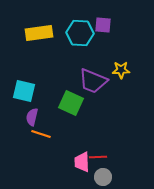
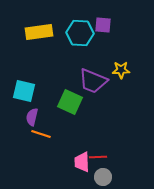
yellow rectangle: moved 1 px up
green square: moved 1 px left, 1 px up
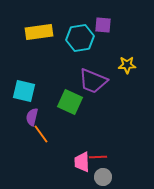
cyan hexagon: moved 5 px down; rotated 12 degrees counterclockwise
yellow star: moved 6 px right, 5 px up
orange line: rotated 36 degrees clockwise
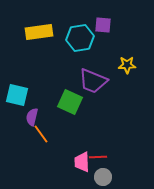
cyan square: moved 7 px left, 4 px down
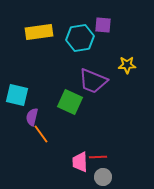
pink trapezoid: moved 2 px left
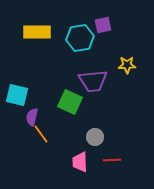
purple square: rotated 18 degrees counterclockwise
yellow rectangle: moved 2 px left; rotated 8 degrees clockwise
purple trapezoid: rotated 28 degrees counterclockwise
red line: moved 14 px right, 3 px down
gray circle: moved 8 px left, 40 px up
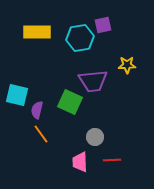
purple semicircle: moved 5 px right, 7 px up
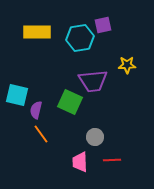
purple semicircle: moved 1 px left
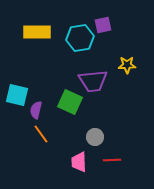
pink trapezoid: moved 1 px left
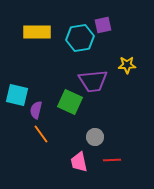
pink trapezoid: rotated 10 degrees counterclockwise
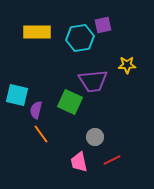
red line: rotated 24 degrees counterclockwise
